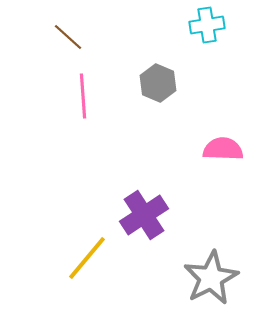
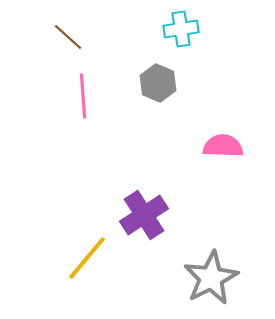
cyan cross: moved 26 px left, 4 px down
pink semicircle: moved 3 px up
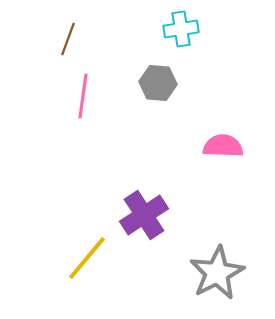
brown line: moved 2 px down; rotated 68 degrees clockwise
gray hexagon: rotated 18 degrees counterclockwise
pink line: rotated 12 degrees clockwise
gray star: moved 6 px right, 5 px up
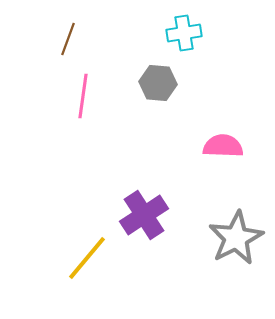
cyan cross: moved 3 px right, 4 px down
gray star: moved 19 px right, 35 px up
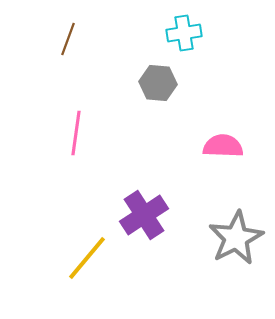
pink line: moved 7 px left, 37 px down
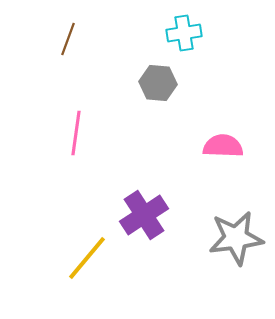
gray star: rotated 20 degrees clockwise
